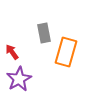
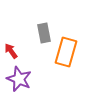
red arrow: moved 1 px left, 1 px up
purple star: rotated 20 degrees counterclockwise
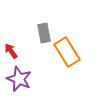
orange rectangle: moved 1 px right; rotated 48 degrees counterclockwise
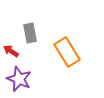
gray rectangle: moved 14 px left
red arrow: rotated 21 degrees counterclockwise
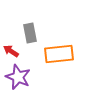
orange rectangle: moved 8 px left, 2 px down; rotated 64 degrees counterclockwise
purple star: moved 1 px left, 2 px up
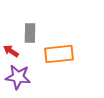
gray rectangle: rotated 12 degrees clockwise
purple star: rotated 15 degrees counterclockwise
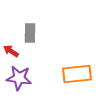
orange rectangle: moved 18 px right, 20 px down
purple star: moved 1 px right, 1 px down
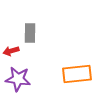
red arrow: rotated 49 degrees counterclockwise
purple star: moved 1 px left, 1 px down
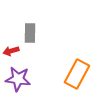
orange rectangle: rotated 56 degrees counterclockwise
